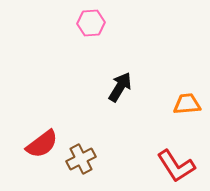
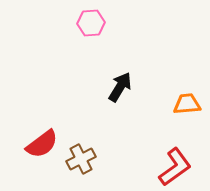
red L-shape: moved 1 px left, 1 px down; rotated 93 degrees counterclockwise
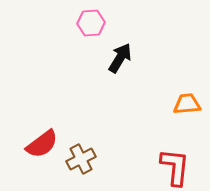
black arrow: moved 29 px up
red L-shape: rotated 48 degrees counterclockwise
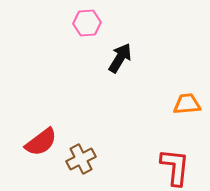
pink hexagon: moved 4 px left
red semicircle: moved 1 px left, 2 px up
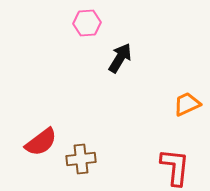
orange trapezoid: rotated 20 degrees counterclockwise
brown cross: rotated 20 degrees clockwise
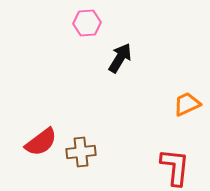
brown cross: moved 7 px up
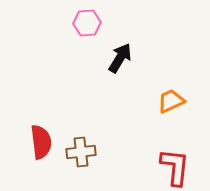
orange trapezoid: moved 16 px left, 3 px up
red semicircle: rotated 60 degrees counterclockwise
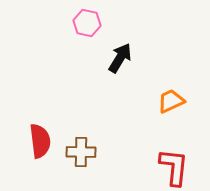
pink hexagon: rotated 16 degrees clockwise
red semicircle: moved 1 px left, 1 px up
brown cross: rotated 8 degrees clockwise
red L-shape: moved 1 px left
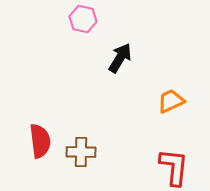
pink hexagon: moved 4 px left, 4 px up
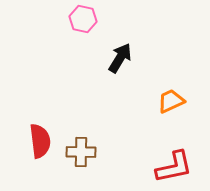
red L-shape: rotated 72 degrees clockwise
